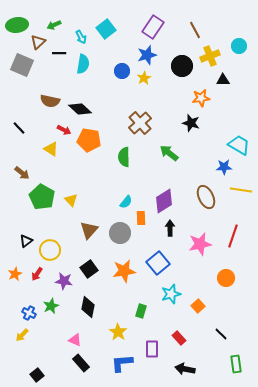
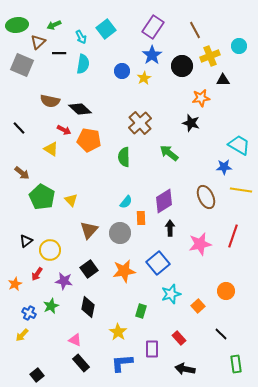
blue star at (147, 55): moved 5 px right; rotated 18 degrees counterclockwise
orange star at (15, 274): moved 10 px down
orange circle at (226, 278): moved 13 px down
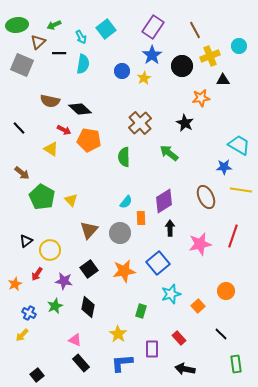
black star at (191, 123): moved 6 px left; rotated 12 degrees clockwise
green star at (51, 306): moved 4 px right
yellow star at (118, 332): moved 2 px down
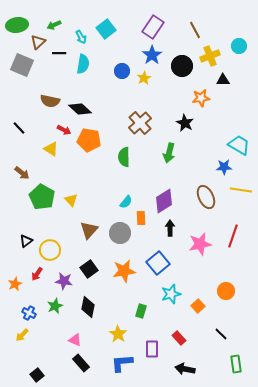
green arrow at (169, 153): rotated 114 degrees counterclockwise
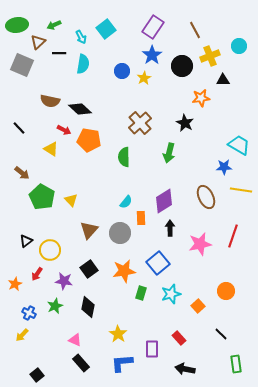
green rectangle at (141, 311): moved 18 px up
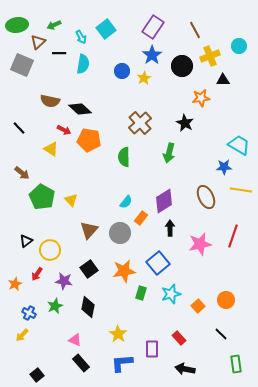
orange rectangle at (141, 218): rotated 40 degrees clockwise
orange circle at (226, 291): moved 9 px down
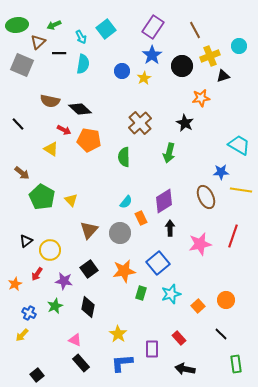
black triangle at (223, 80): moved 4 px up; rotated 16 degrees counterclockwise
black line at (19, 128): moved 1 px left, 4 px up
blue star at (224, 167): moved 3 px left, 5 px down
orange rectangle at (141, 218): rotated 64 degrees counterclockwise
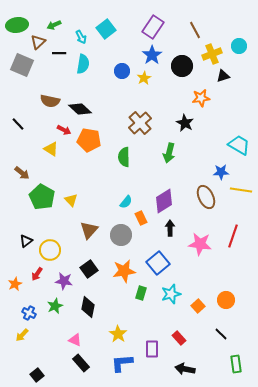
yellow cross at (210, 56): moved 2 px right, 2 px up
gray circle at (120, 233): moved 1 px right, 2 px down
pink star at (200, 244): rotated 20 degrees clockwise
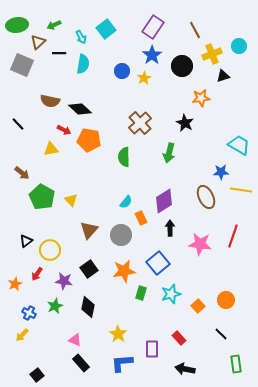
yellow triangle at (51, 149): rotated 42 degrees counterclockwise
